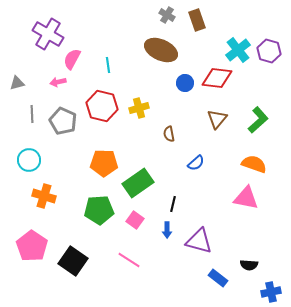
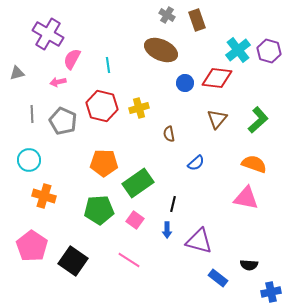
gray triangle: moved 10 px up
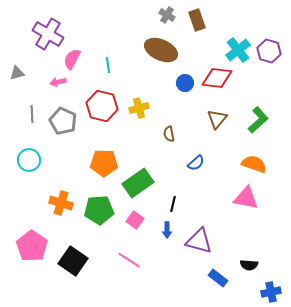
orange cross: moved 17 px right, 7 px down
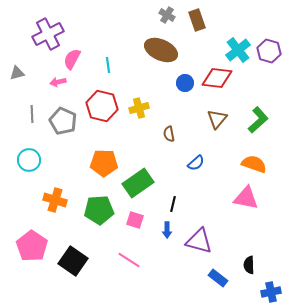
purple cross: rotated 32 degrees clockwise
orange cross: moved 6 px left, 3 px up
pink square: rotated 18 degrees counterclockwise
black semicircle: rotated 84 degrees clockwise
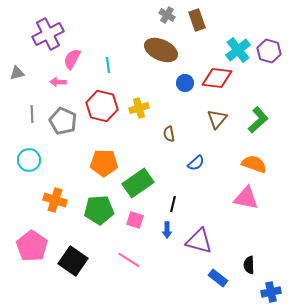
pink arrow: rotated 14 degrees clockwise
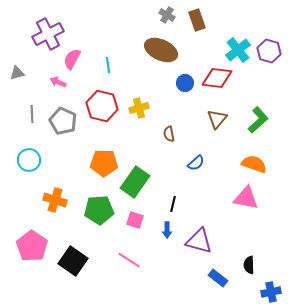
pink arrow: rotated 21 degrees clockwise
green rectangle: moved 3 px left, 1 px up; rotated 20 degrees counterclockwise
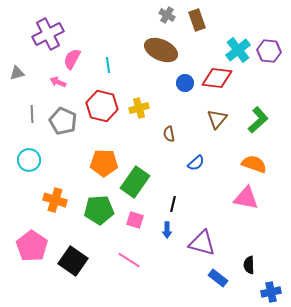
purple hexagon: rotated 10 degrees counterclockwise
purple triangle: moved 3 px right, 2 px down
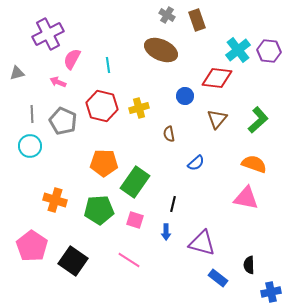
blue circle: moved 13 px down
cyan circle: moved 1 px right, 14 px up
blue arrow: moved 1 px left, 2 px down
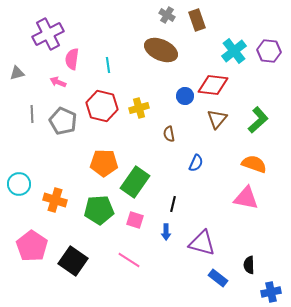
cyan cross: moved 4 px left, 1 px down
pink semicircle: rotated 20 degrees counterclockwise
red diamond: moved 4 px left, 7 px down
cyan circle: moved 11 px left, 38 px down
blue semicircle: rotated 24 degrees counterclockwise
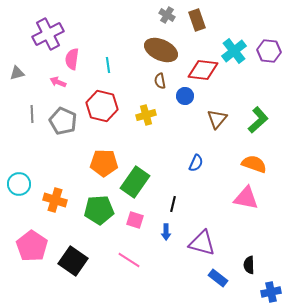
red diamond: moved 10 px left, 15 px up
yellow cross: moved 7 px right, 7 px down
brown semicircle: moved 9 px left, 53 px up
